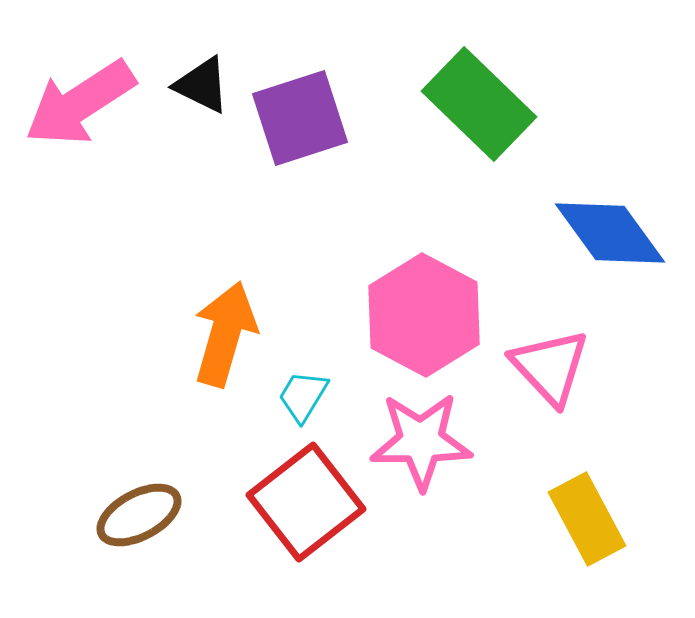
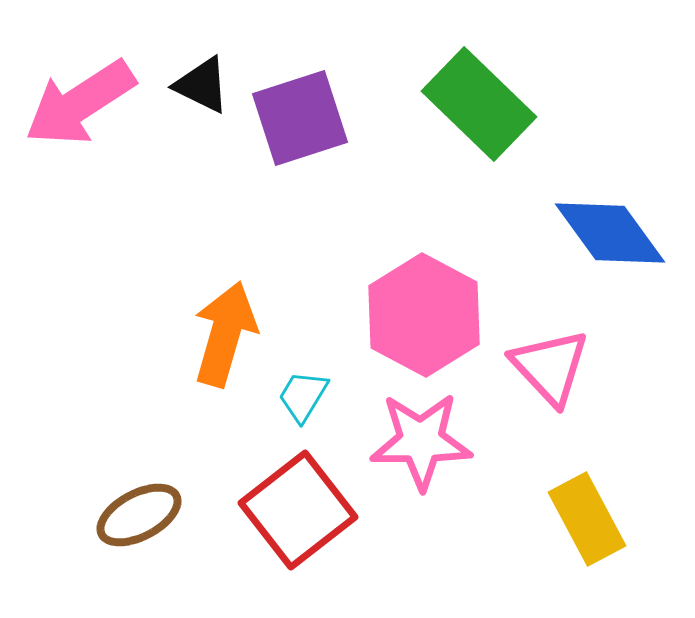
red square: moved 8 px left, 8 px down
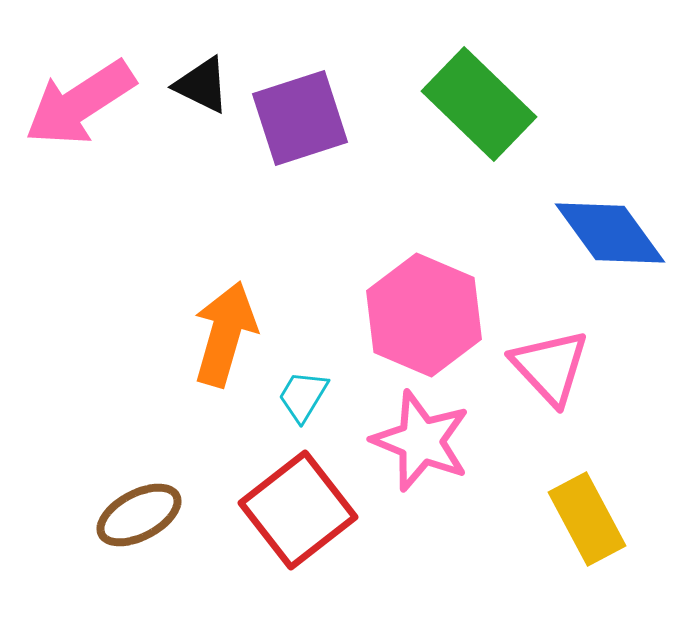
pink hexagon: rotated 5 degrees counterclockwise
pink star: rotated 22 degrees clockwise
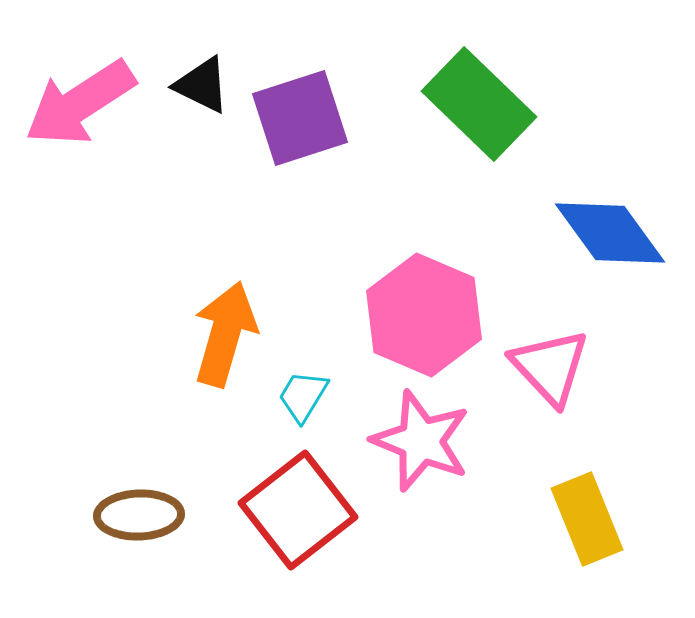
brown ellipse: rotated 26 degrees clockwise
yellow rectangle: rotated 6 degrees clockwise
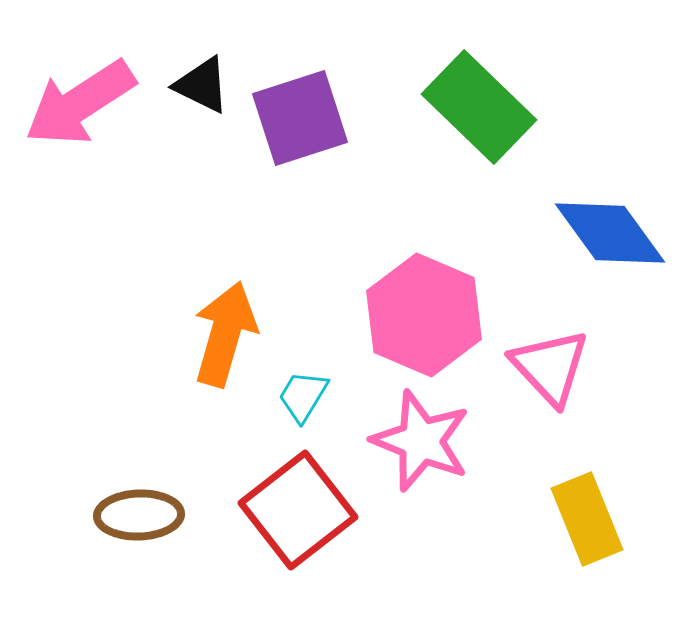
green rectangle: moved 3 px down
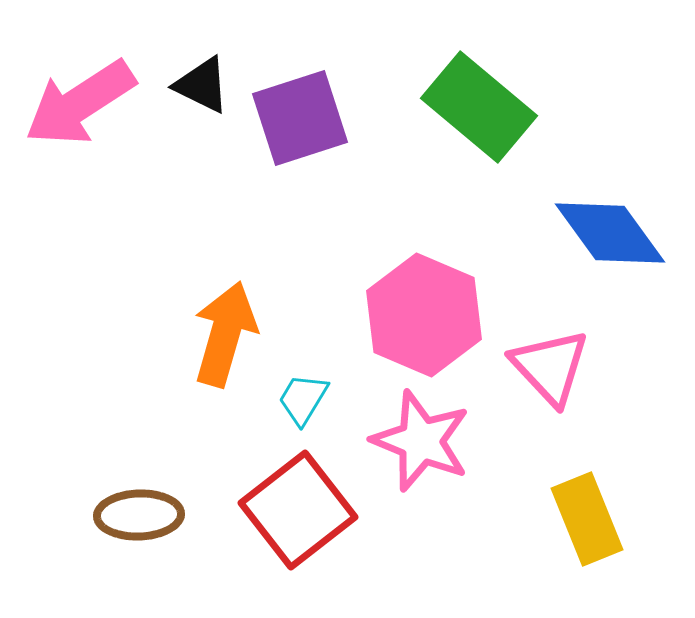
green rectangle: rotated 4 degrees counterclockwise
cyan trapezoid: moved 3 px down
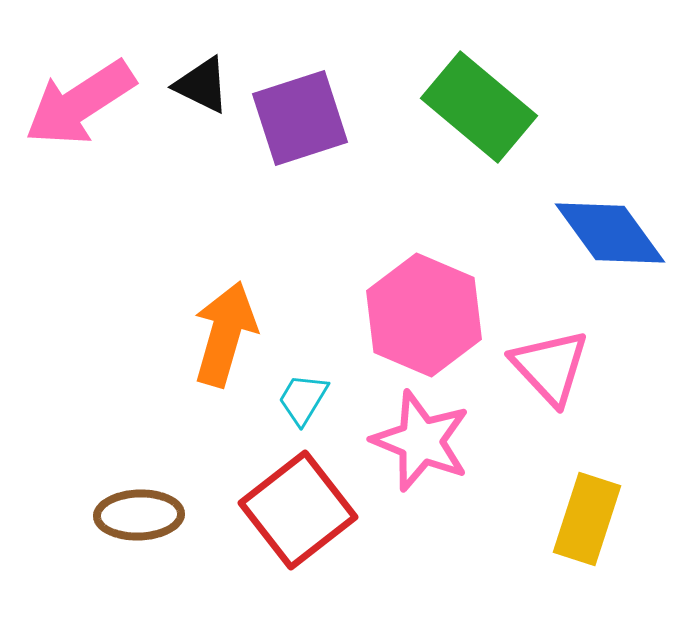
yellow rectangle: rotated 40 degrees clockwise
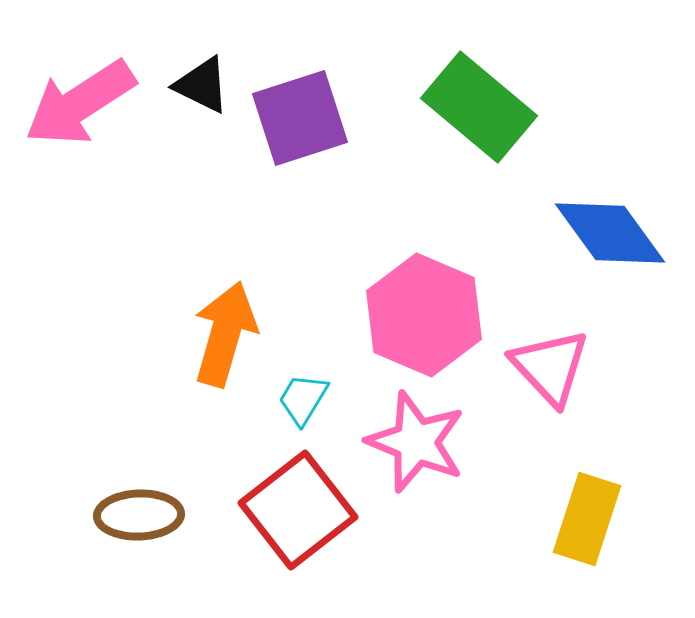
pink star: moved 5 px left, 1 px down
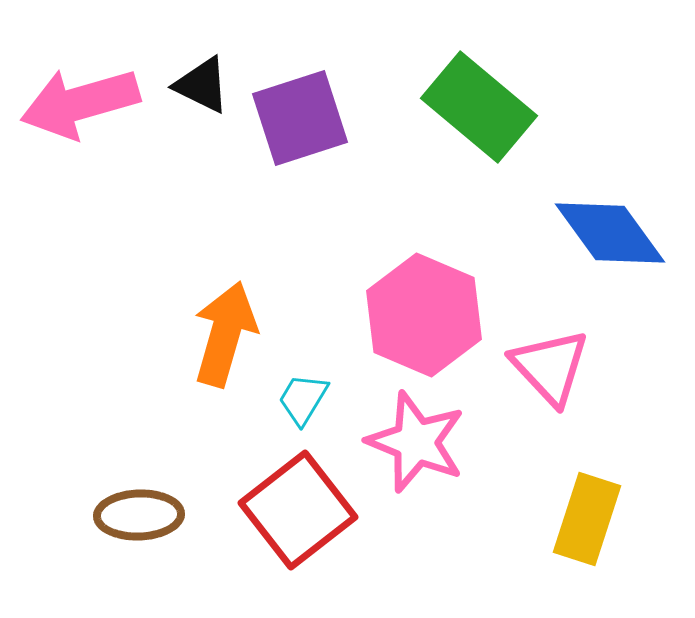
pink arrow: rotated 17 degrees clockwise
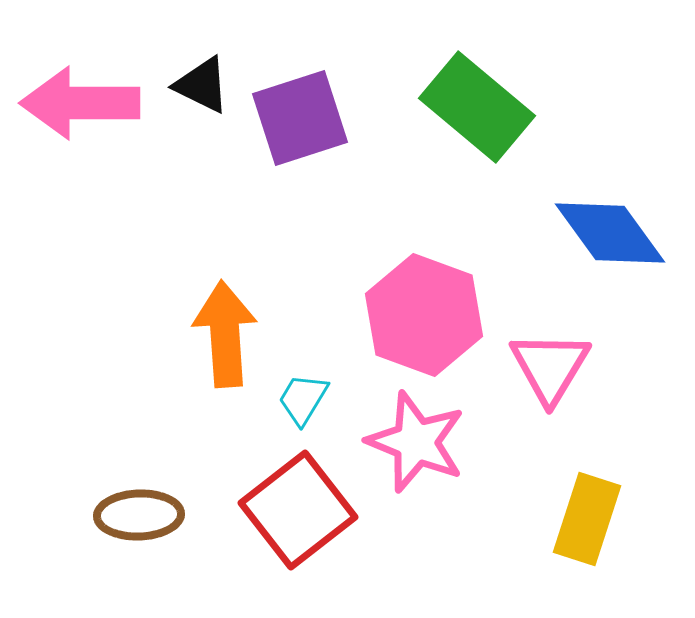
pink arrow: rotated 16 degrees clockwise
green rectangle: moved 2 px left
pink hexagon: rotated 3 degrees counterclockwise
orange arrow: rotated 20 degrees counterclockwise
pink triangle: rotated 14 degrees clockwise
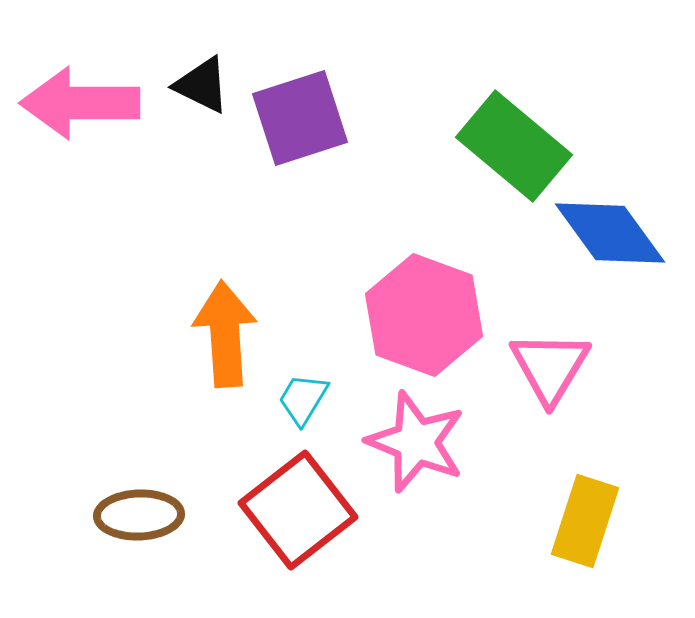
green rectangle: moved 37 px right, 39 px down
yellow rectangle: moved 2 px left, 2 px down
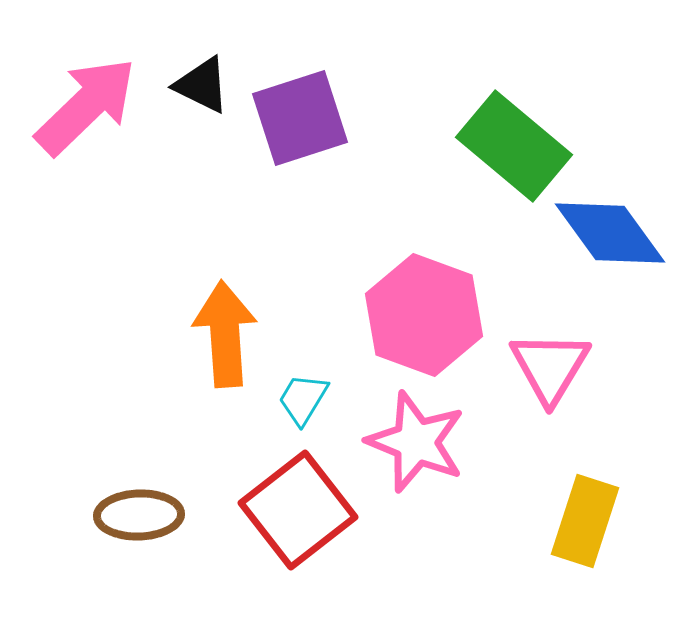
pink arrow: moved 6 px right, 3 px down; rotated 136 degrees clockwise
